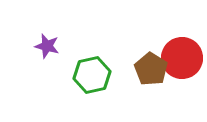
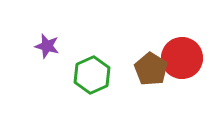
green hexagon: rotated 12 degrees counterclockwise
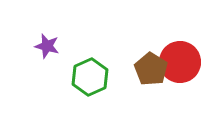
red circle: moved 2 px left, 4 px down
green hexagon: moved 2 px left, 2 px down
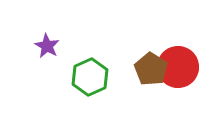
purple star: rotated 15 degrees clockwise
red circle: moved 2 px left, 5 px down
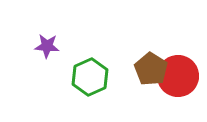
purple star: rotated 25 degrees counterclockwise
red circle: moved 9 px down
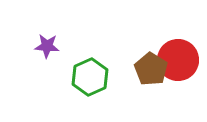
red circle: moved 16 px up
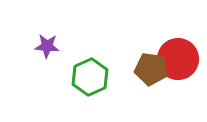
red circle: moved 1 px up
brown pentagon: rotated 24 degrees counterclockwise
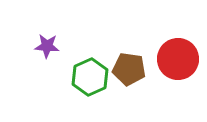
brown pentagon: moved 22 px left
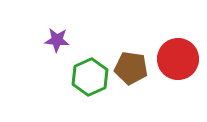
purple star: moved 10 px right, 6 px up
brown pentagon: moved 2 px right, 1 px up
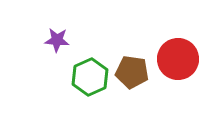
brown pentagon: moved 1 px right, 4 px down
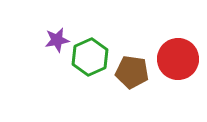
purple star: rotated 15 degrees counterclockwise
green hexagon: moved 20 px up
